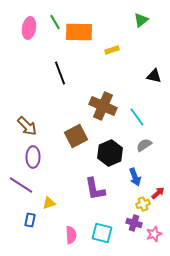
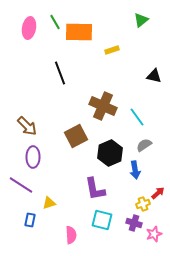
blue arrow: moved 7 px up; rotated 12 degrees clockwise
cyan square: moved 13 px up
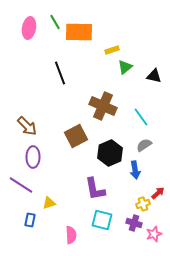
green triangle: moved 16 px left, 47 px down
cyan line: moved 4 px right
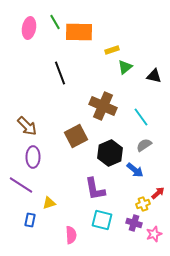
blue arrow: rotated 42 degrees counterclockwise
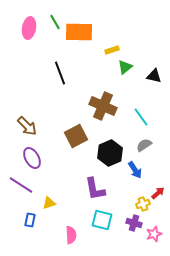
purple ellipse: moved 1 px left, 1 px down; rotated 30 degrees counterclockwise
blue arrow: rotated 18 degrees clockwise
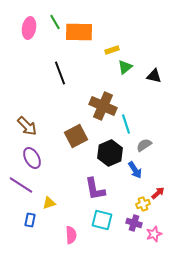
cyan line: moved 15 px left, 7 px down; rotated 18 degrees clockwise
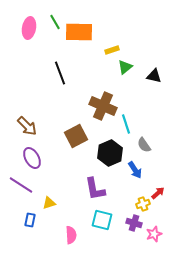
gray semicircle: rotated 91 degrees counterclockwise
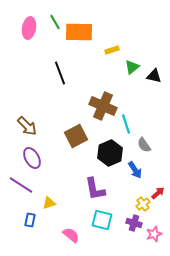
green triangle: moved 7 px right
yellow cross: rotated 16 degrees counterclockwise
pink semicircle: rotated 48 degrees counterclockwise
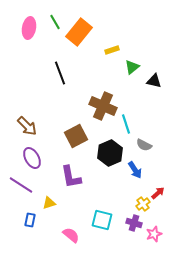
orange rectangle: rotated 52 degrees counterclockwise
black triangle: moved 5 px down
gray semicircle: rotated 28 degrees counterclockwise
purple L-shape: moved 24 px left, 12 px up
